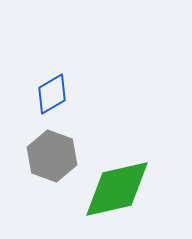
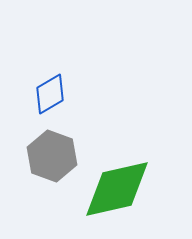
blue diamond: moved 2 px left
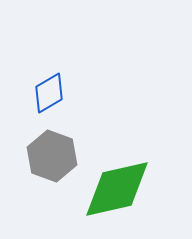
blue diamond: moved 1 px left, 1 px up
